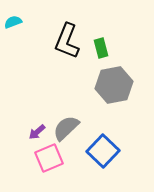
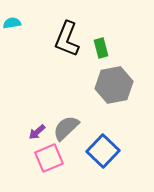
cyan semicircle: moved 1 px left, 1 px down; rotated 12 degrees clockwise
black L-shape: moved 2 px up
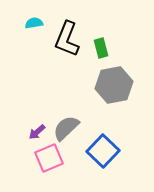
cyan semicircle: moved 22 px right
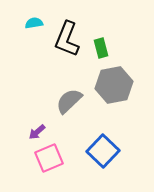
gray semicircle: moved 3 px right, 27 px up
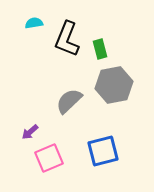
green rectangle: moved 1 px left, 1 px down
purple arrow: moved 7 px left
blue square: rotated 32 degrees clockwise
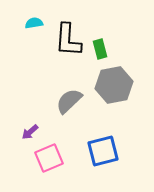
black L-shape: moved 1 px right, 1 px down; rotated 18 degrees counterclockwise
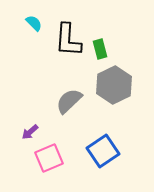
cyan semicircle: rotated 54 degrees clockwise
gray hexagon: rotated 15 degrees counterclockwise
blue square: rotated 20 degrees counterclockwise
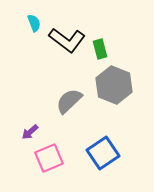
cyan semicircle: rotated 24 degrees clockwise
black L-shape: moved 1 px left; rotated 57 degrees counterclockwise
gray hexagon: rotated 12 degrees counterclockwise
blue square: moved 2 px down
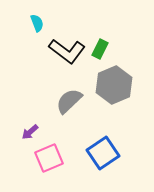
cyan semicircle: moved 3 px right
black L-shape: moved 11 px down
green rectangle: rotated 42 degrees clockwise
gray hexagon: rotated 15 degrees clockwise
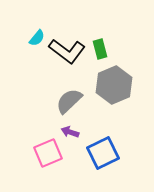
cyan semicircle: moved 15 px down; rotated 60 degrees clockwise
green rectangle: rotated 42 degrees counterclockwise
purple arrow: moved 40 px right; rotated 60 degrees clockwise
blue square: rotated 8 degrees clockwise
pink square: moved 1 px left, 5 px up
